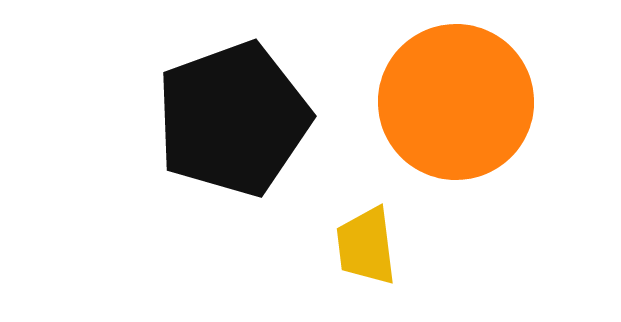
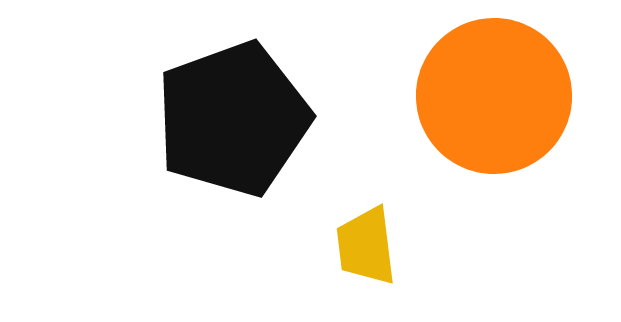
orange circle: moved 38 px right, 6 px up
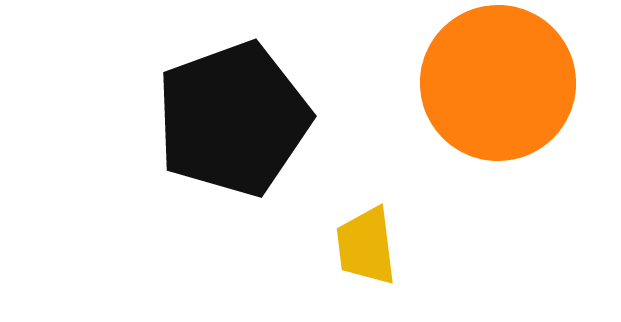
orange circle: moved 4 px right, 13 px up
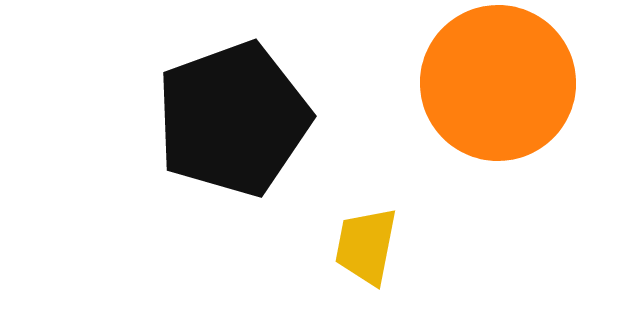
yellow trapezoid: rotated 18 degrees clockwise
